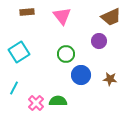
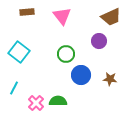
cyan square: rotated 20 degrees counterclockwise
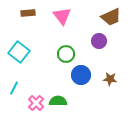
brown rectangle: moved 1 px right, 1 px down
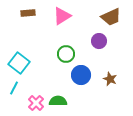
pink triangle: rotated 36 degrees clockwise
cyan square: moved 11 px down
brown star: rotated 16 degrees clockwise
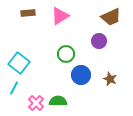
pink triangle: moved 2 px left
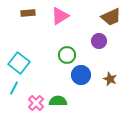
green circle: moved 1 px right, 1 px down
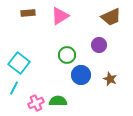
purple circle: moved 4 px down
pink cross: rotated 21 degrees clockwise
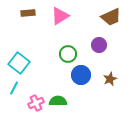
green circle: moved 1 px right, 1 px up
brown star: rotated 24 degrees clockwise
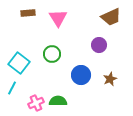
pink triangle: moved 2 px left, 2 px down; rotated 30 degrees counterclockwise
green circle: moved 16 px left
cyan line: moved 2 px left
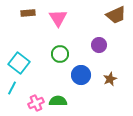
brown trapezoid: moved 5 px right, 2 px up
green circle: moved 8 px right
